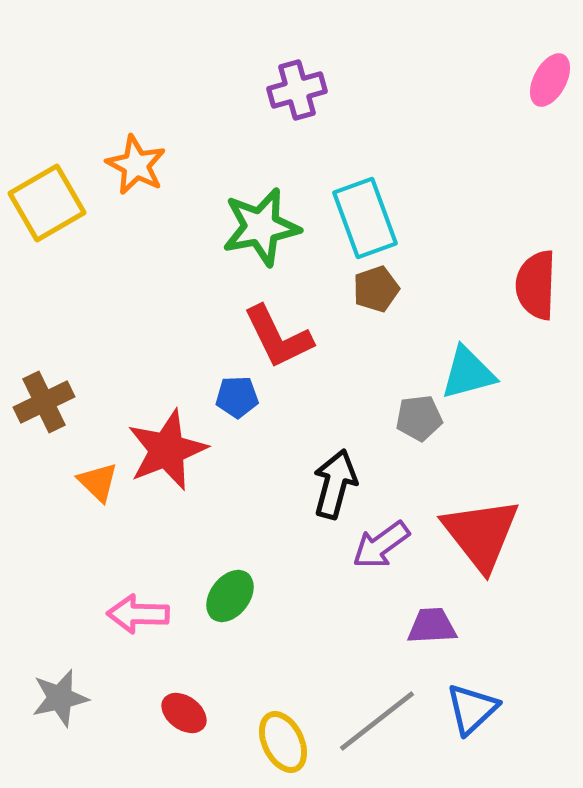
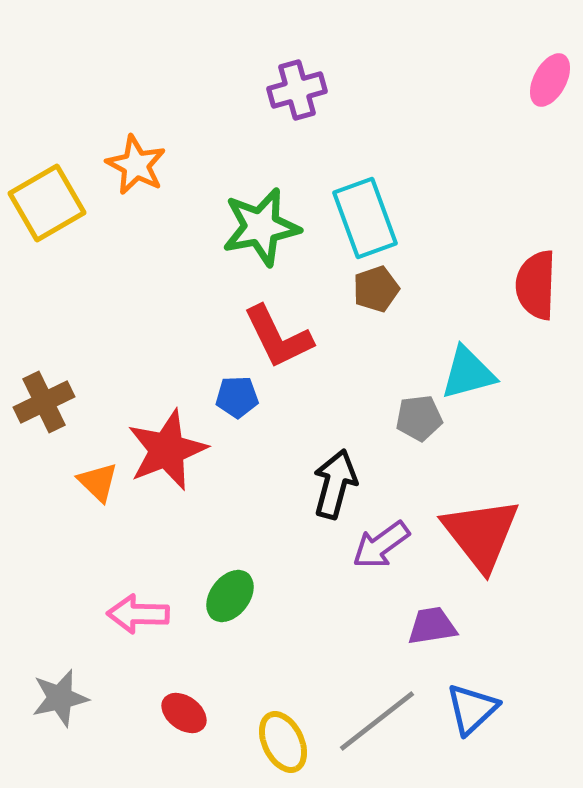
purple trapezoid: rotated 6 degrees counterclockwise
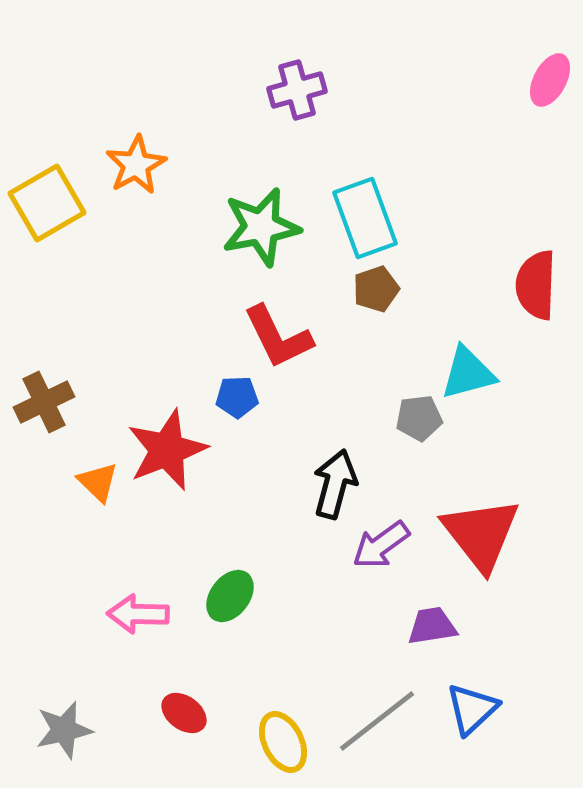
orange star: rotated 16 degrees clockwise
gray star: moved 4 px right, 32 px down
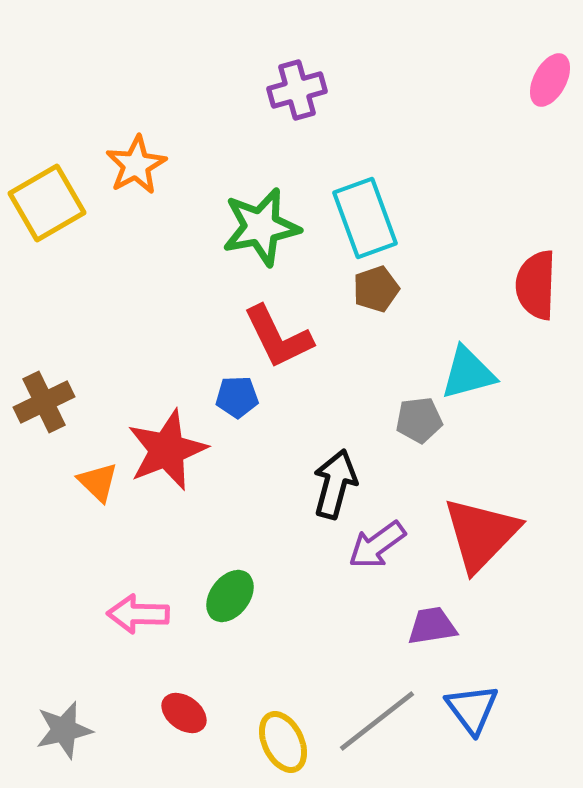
gray pentagon: moved 2 px down
red triangle: rotated 22 degrees clockwise
purple arrow: moved 4 px left
blue triangle: rotated 24 degrees counterclockwise
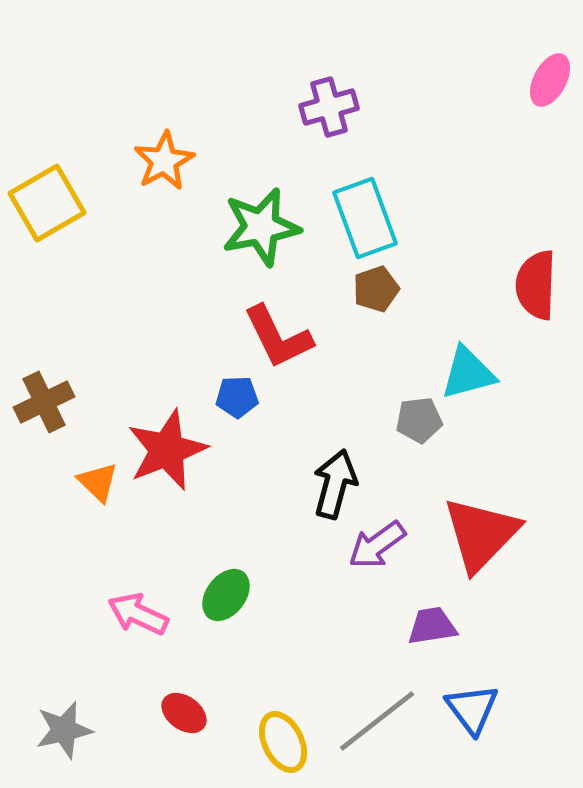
purple cross: moved 32 px right, 17 px down
orange star: moved 28 px right, 4 px up
green ellipse: moved 4 px left, 1 px up
pink arrow: rotated 24 degrees clockwise
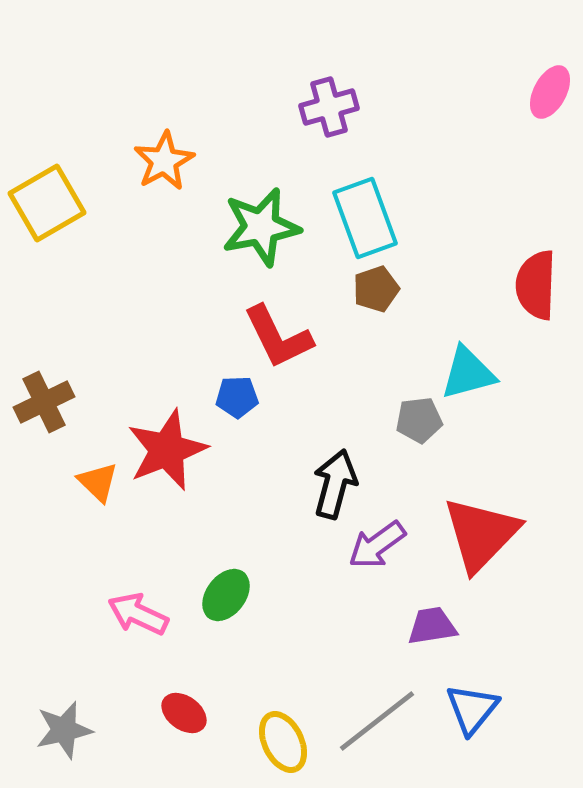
pink ellipse: moved 12 px down
blue triangle: rotated 16 degrees clockwise
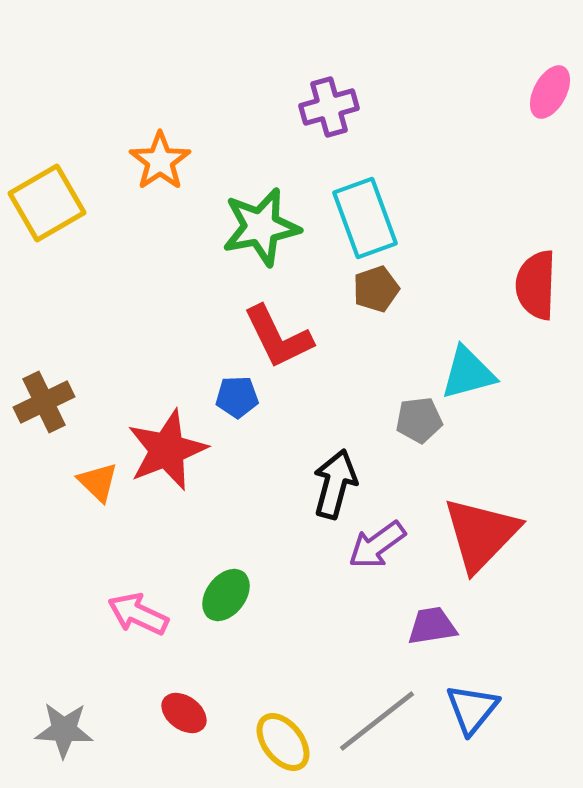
orange star: moved 4 px left; rotated 6 degrees counterclockwise
gray star: rotated 16 degrees clockwise
yellow ellipse: rotated 12 degrees counterclockwise
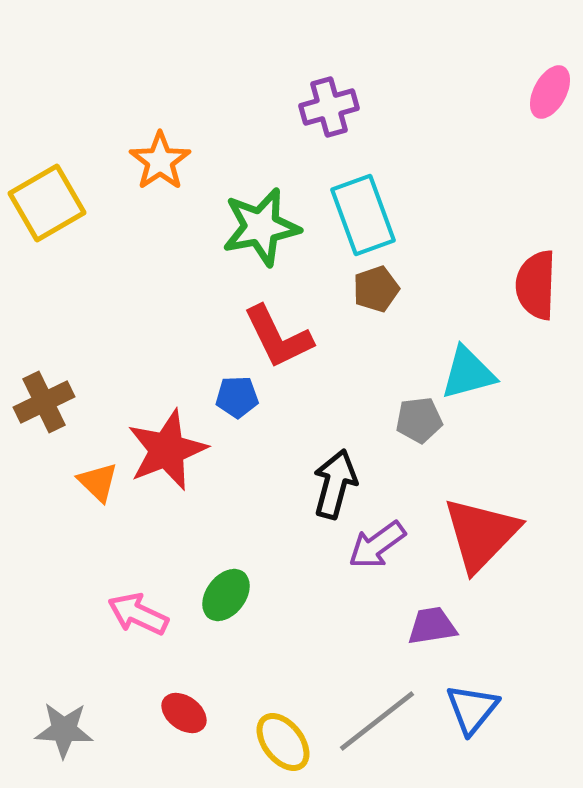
cyan rectangle: moved 2 px left, 3 px up
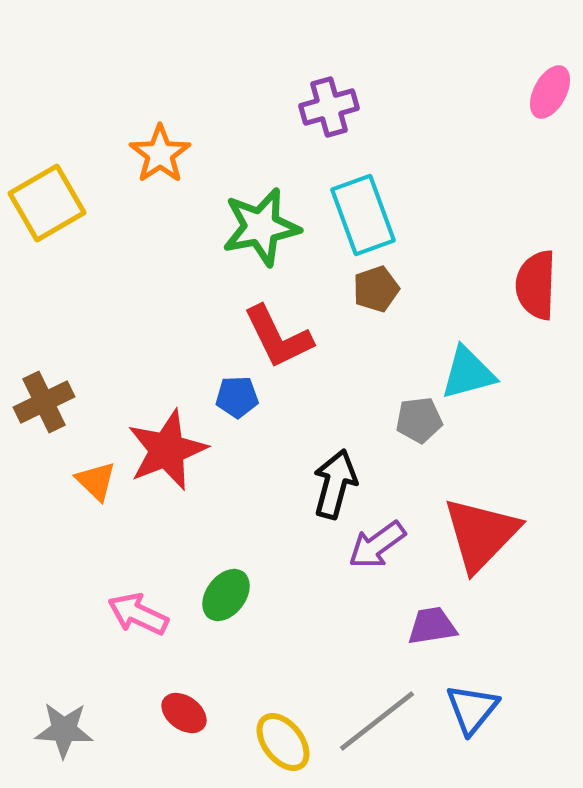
orange star: moved 7 px up
orange triangle: moved 2 px left, 1 px up
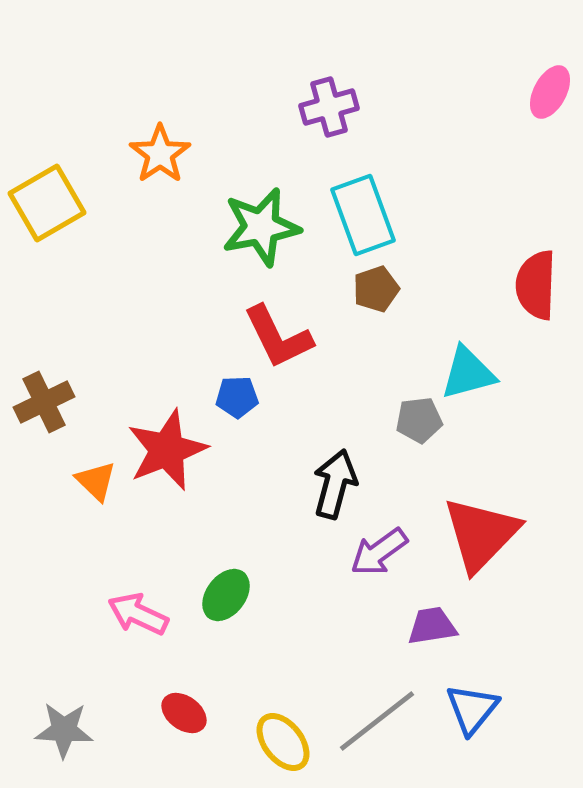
purple arrow: moved 2 px right, 7 px down
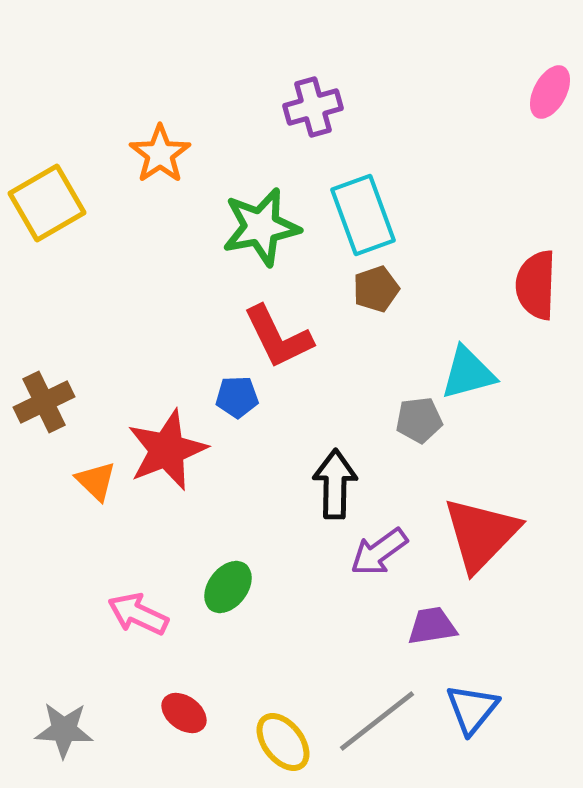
purple cross: moved 16 px left
black arrow: rotated 14 degrees counterclockwise
green ellipse: moved 2 px right, 8 px up
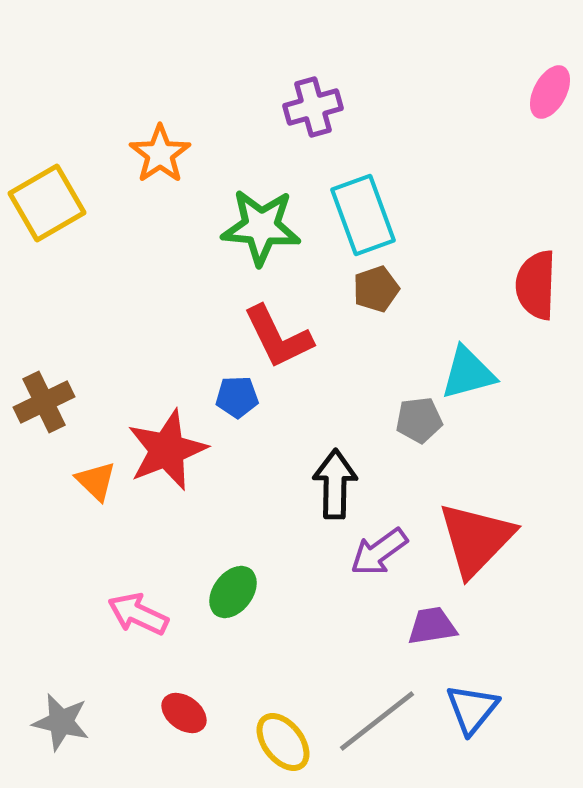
green star: rotated 16 degrees clockwise
red triangle: moved 5 px left, 5 px down
green ellipse: moved 5 px right, 5 px down
gray star: moved 3 px left, 8 px up; rotated 10 degrees clockwise
